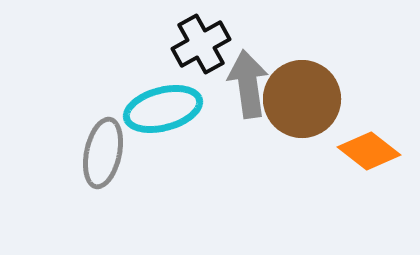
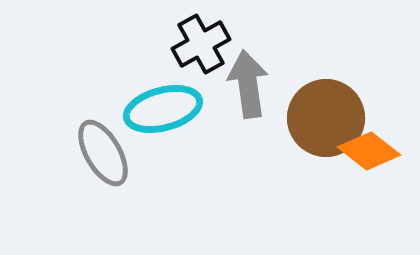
brown circle: moved 24 px right, 19 px down
gray ellipse: rotated 42 degrees counterclockwise
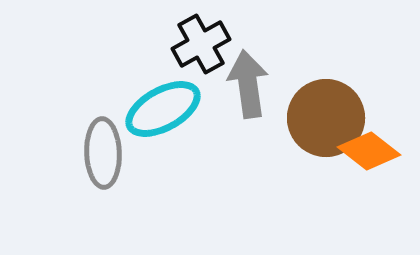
cyan ellipse: rotated 14 degrees counterclockwise
gray ellipse: rotated 28 degrees clockwise
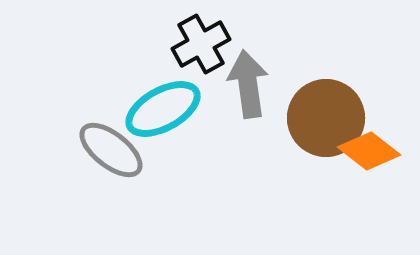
gray ellipse: moved 8 px right, 3 px up; rotated 50 degrees counterclockwise
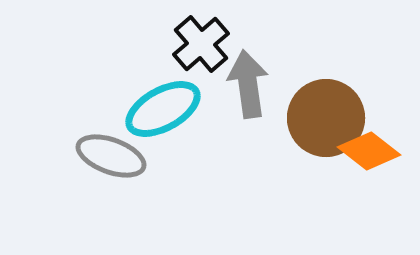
black cross: rotated 12 degrees counterclockwise
gray ellipse: moved 6 px down; rotated 18 degrees counterclockwise
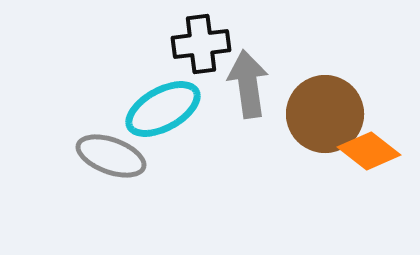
black cross: rotated 34 degrees clockwise
brown circle: moved 1 px left, 4 px up
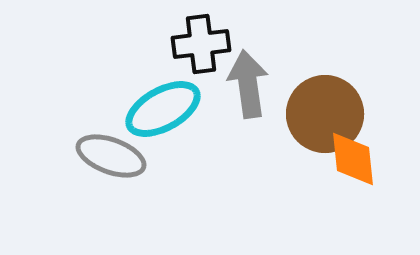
orange diamond: moved 16 px left, 8 px down; rotated 46 degrees clockwise
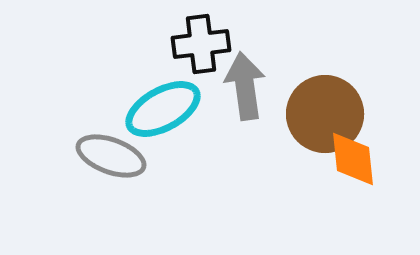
gray arrow: moved 3 px left, 2 px down
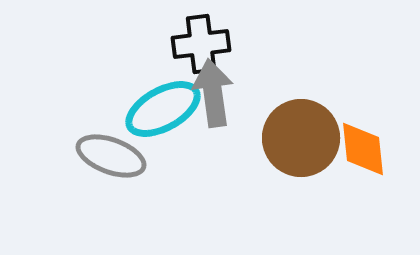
gray arrow: moved 32 px left, 7 px down
brown circle: moved 24 px left, 24 px down
orange diamond: moved 10 px right, 10 px up
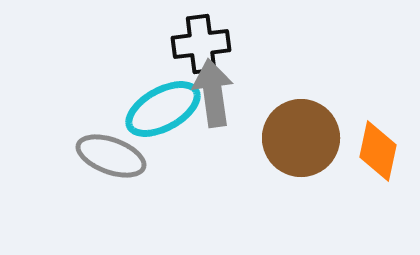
orange diamond: moved 15 px right, 2 px down; rotated 18 degrees clockwise
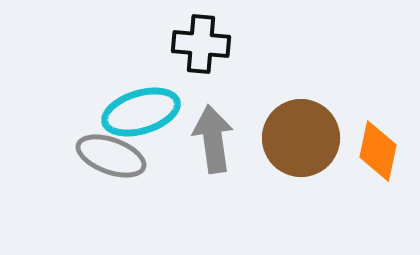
black cross: rotated 12 degrees clockwise
gray arrow: moved 46 px down
cyan ellipse: moved 22 px left, 3 px down; rotated 12 degrees clockwise
